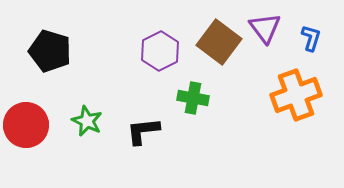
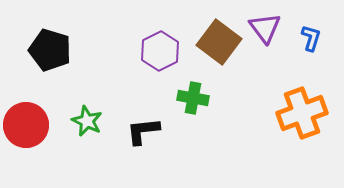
black pentagon: moved 1 px up
orange cross: moved 6 px right, 18 px down
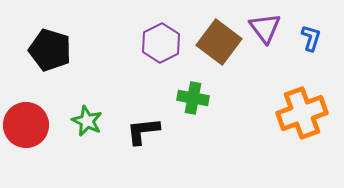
purple hexagon: moved 1 px right, 8 px up
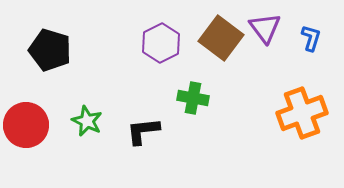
brown square: moved 2 px right, 4 px up
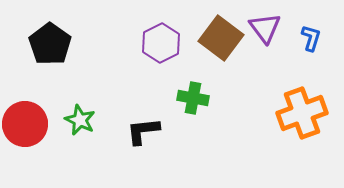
black pentagon: moved 6 px up; rotated 18 degrees clockwise
green star: moved 7 px left, 1 px up
red circle: moved 1 px left, 1 px up
